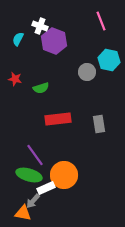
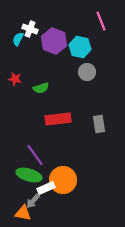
white cross: moved 10 px left, 3 px down
cyan hexagon: moved 29 px left, 13 px up
orange circle: moved 1 px left, 5 px down
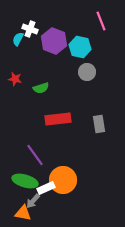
green ellipse: moved 4 px left, 6 px down
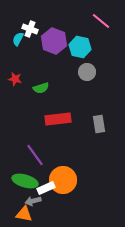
pink line: rotated 30 degrees counterclockwise
gray arrow: rotated 35 degrees clockwise
orange triangle: moved 1 px right, 1 px down
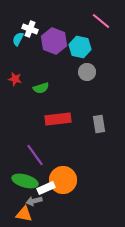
gray arrow: moved 1 px right
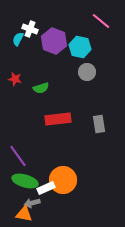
purple line: moved 17 px left, 1 px down
gray arrow: moved 2 px left, 2 px down
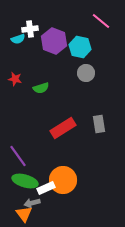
white cross: rotated 28 degrees counterclockwise
cyan semicircle: rotated 136 degrees counterclockwise
gray circle: moved 1 px left, 1 px down
red rectangle: moved 5 px right, 9 px down; rotated 25 degrees counterclockwise
orange triangle: rotated 42 degrees clockwise
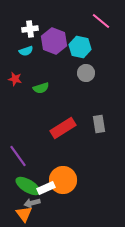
cyan semicircle: moved 8 px right, 12 px down
green ellipse: moved 3 px right, 5 px down; rotated 15 degrees clockwise
